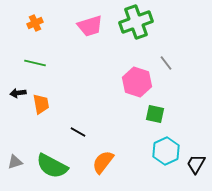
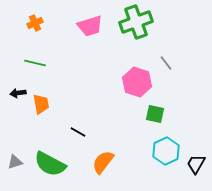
green semicircle: moved 2 px left, 2 px up
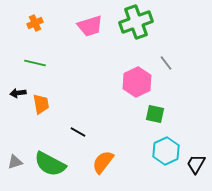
pink hexagon: rotated 16 degrees clockwise
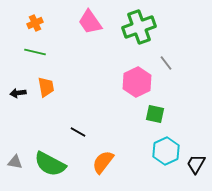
green cross: moved 3 px right, 5 px down
pink trapezoid: moved 4 px up; rotated 72 degrees clockwise
green line: moved 11 px up
orange trapezoid: moved 5 px right, 17 px up
gray triangle: rotated 28 degrees clockwise
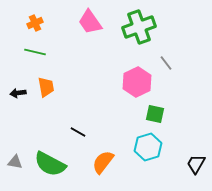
cyan hexagon: moved 18 px left, 4 px up; rotated 8 degrees clockwise
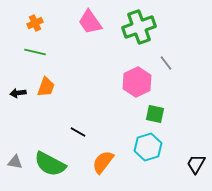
orange trapezoid: rotated 30 degrees clockwise
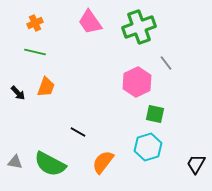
black arrow: rotated 126 degrees counterclockwise
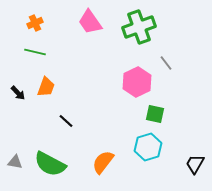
black line: moved 12 px left, 11 px up; rotated 14 degrees clockwise
black trapezoid: moved 1 px left
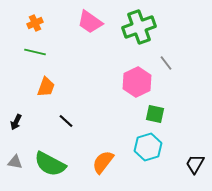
pink trapezoid: rotated 20 degrees counterclockwise
black arrow: moved 2 px left, 29 px down; rotated 70 degrees clockwise
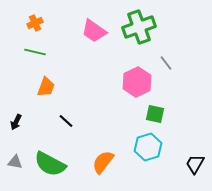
pink trapezoid: moved 4 px right, 9 px down
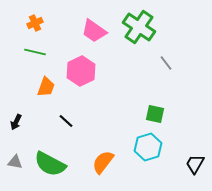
green cross: rotated 36 degrees counterclockwise
pink hexagon: moved 56 px left, 11 px up
